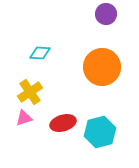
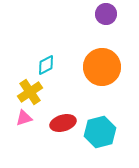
cyan diamond: moved 6 px right, 12 px down; rotated 30 degrees counterclockwise
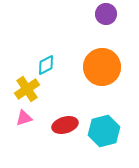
yellow cross: moved 3 px left, 3 px up
red ellipse: moved 2 px right, 2 px down
cyan hexagon: moved 4 px right, 1 px up
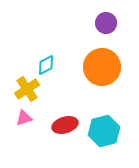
purple circle: moved 9 px down
